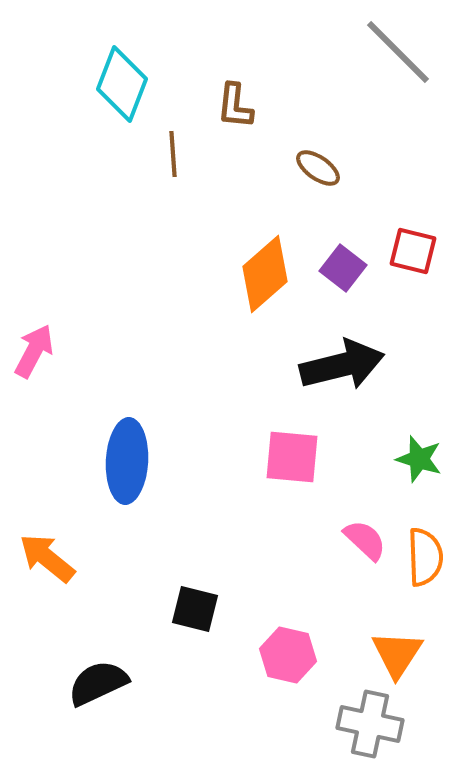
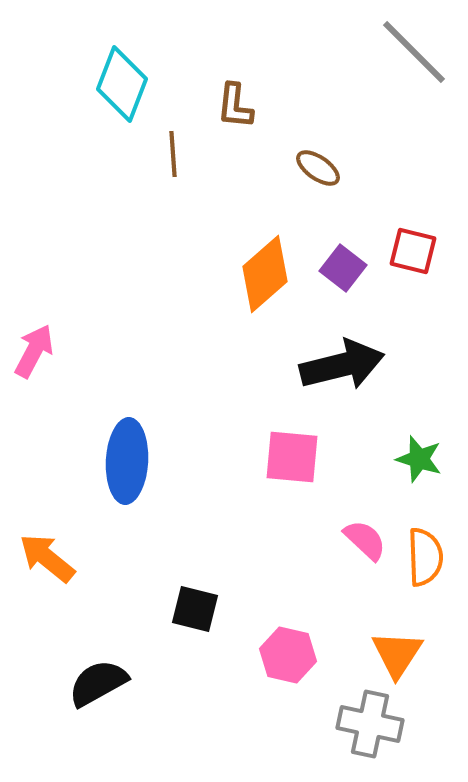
gray line: moved 16 px right
black semicircle: rotated 4 degrees counterclockwise
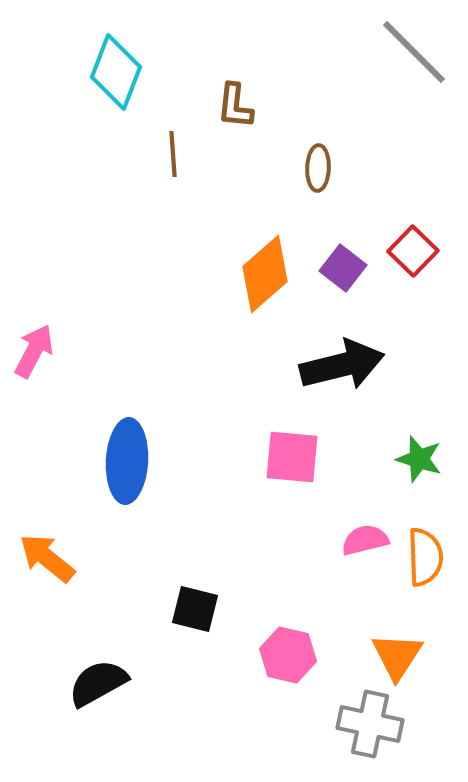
cyan diamond: moved 6 px left, 12 px up
brown ellipse: rotated 57 degrees clockwise
red square: rotated 30 degrees clockwise
pink semicircle: rotated 57 degrees counterclockwise
orange triangle: moved 2 px down
